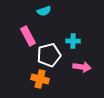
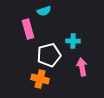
pink rectangle: moved 7 px up; rotated 12 degrees clockwise
pink arrow: rotated 108 degrees counterclockwise
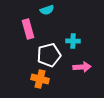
cyan semicircle: moved 3 px right, 1 px up
pink arrow: rotated 96 degrees clockwise
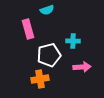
orange cross: rotated 24 degrees counterclockwise
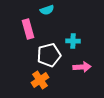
orange cross: moved 1 px down; rotated 24 degrees counterclockwise
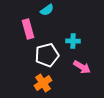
cyan semicircle: rotated 16 degrees counterclockwise
white pentagon: moved 2 px left
pink arrow: rotated 36 degrees clockwise
orange cross: moved 3 px right, 3 px down
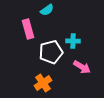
white pentagon: moved 4 px right, 3 px up
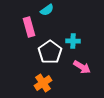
pink rectangle: moved 1 px right, 2 px up
white pentagon: moved 1 px left; rotated 20 degrees counterclockwise
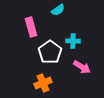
cyan semicircle: moved 11 px right
pink rectangle: moved 2 px right
orange cross: rotated 12 degrees clockwise
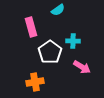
orange cross: moved 8 px left, 1 px up; rotated 12 degrees clockwise
